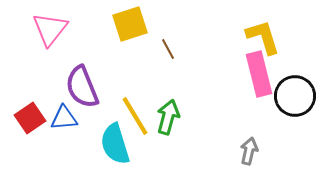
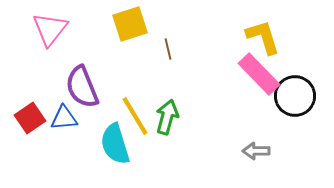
brown line: rotated 15 degrees clockwise
pink rectangle: rotated 30 degrees counterclockwise
green arrow: moved 1 px left
gray arrow: moved 7 px right; rotated 104 degrees counterclockwise
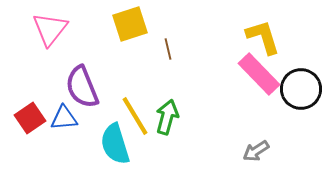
black circle: moved 6 px right, 7 px up
gray arrow: rotated 32 degrees counterclockwise
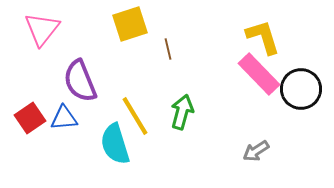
pink triangle: moved 8 px left
purple semicircle: moved 2 px left, 6 px up
green arrow: moved 15 px right, 5 px up
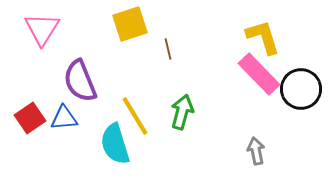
pink triangle: rotated 6 degrees counterclockwise
gray arrow: rotated 112 degrees clockwise
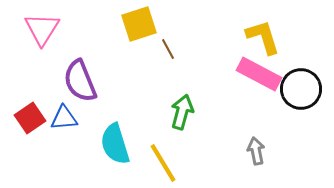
yellow square: moved 9 px right
brown line: rotated 15 degrees counterclockwise
pink rectangle: rotated 18 degrees counterclockwise
yellow line: moved 28 px right, 47 px down
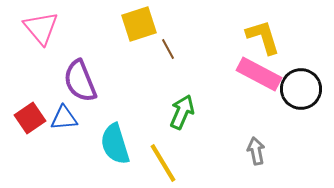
pink triangle: moved 1 px left, 1 px up; rotated 12 degrees counterclockwise
green arrow: rotated 8 degrees clockwise
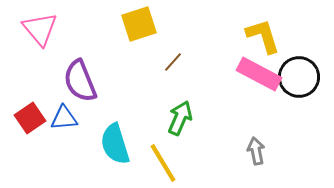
pink triangle: moved 1 px left, 1 px down
yellow L-shape: moved 1 px up
brown line: moved 5 px right, 13 px down; rotated 70 degrees clockwise
black circle: moved 2 px left, 12 px up
green arrow: moved 2 px left, 6 px down
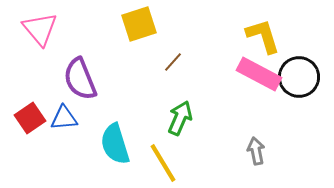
purple semicircle: moved 2 px up
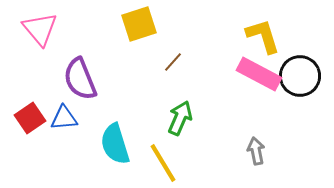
black circle: moved 1 px right, 1 px up
